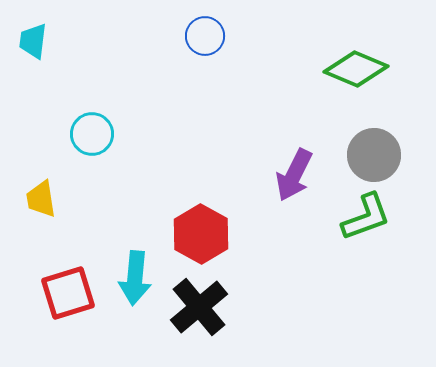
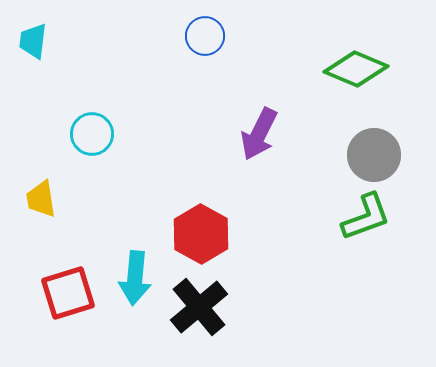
purple arrow: moved 35 px left, 41 px up
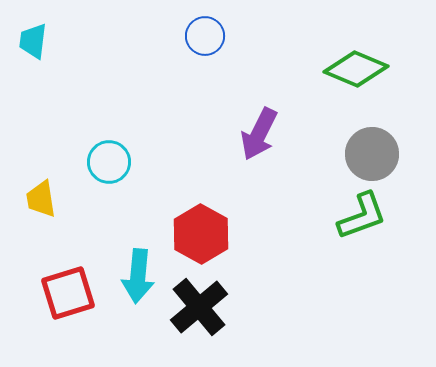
cyan circle: moved 17 px right, 28 px down
gray circle: moved 2 px left, 1 px up
green L-shape: moved 4 px left, 1 px up
cyan arrow: moved 3 px right, 2 px up
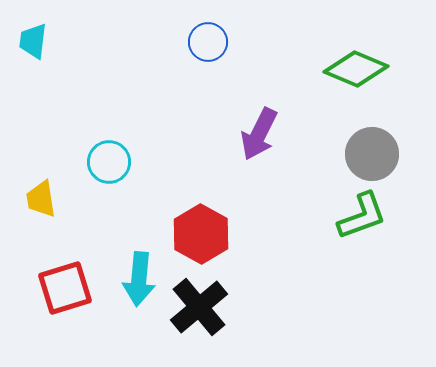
blue circle: moved 3 px right, 6 px down
cyan arrow: moved 1 px right, 3 px down
red square: moved 3 px left, 5 px up
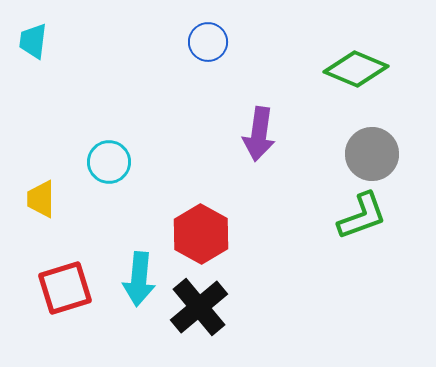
purple arrow: rotated 18 degrees counterclockwise
yellow trapezoid: rotated 9 degrees clockwise
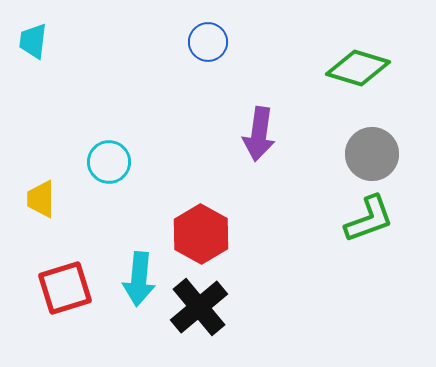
green diamond: moved 2 px right, 1 px up; rotated 6 degrees counterclockwise
green L-shape: moved 7 px right, 3 px down
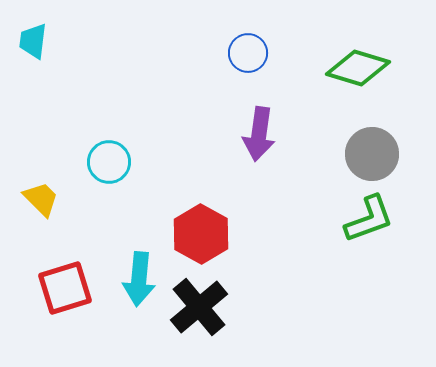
blue circle: moved 40 px right, 11 px down
yellow trapezoid: rotated 135 degrees clockwise
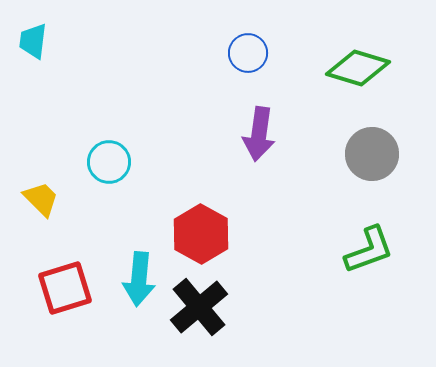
green L-shape: moved 31 px down
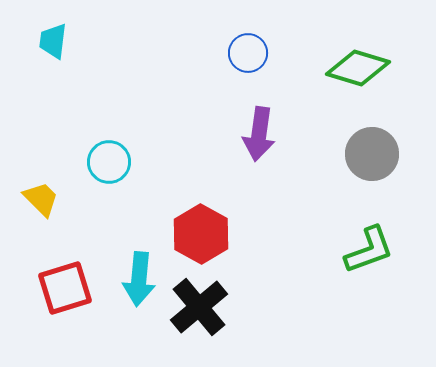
cyan trapezoid: moved 20 px right
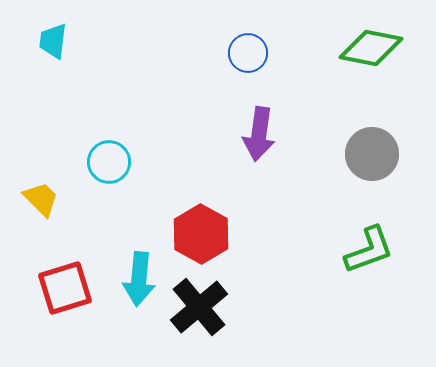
green diamond: moved 13 px right, 20 px up; rotated 6 degrees counterclockwise
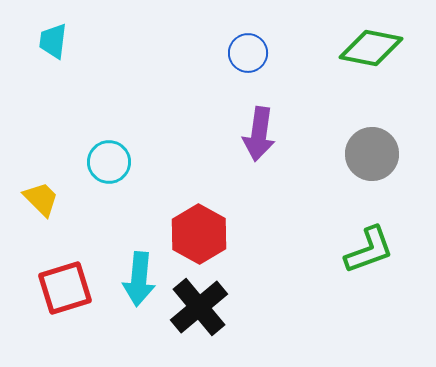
red hexagon: moved 2 px left
